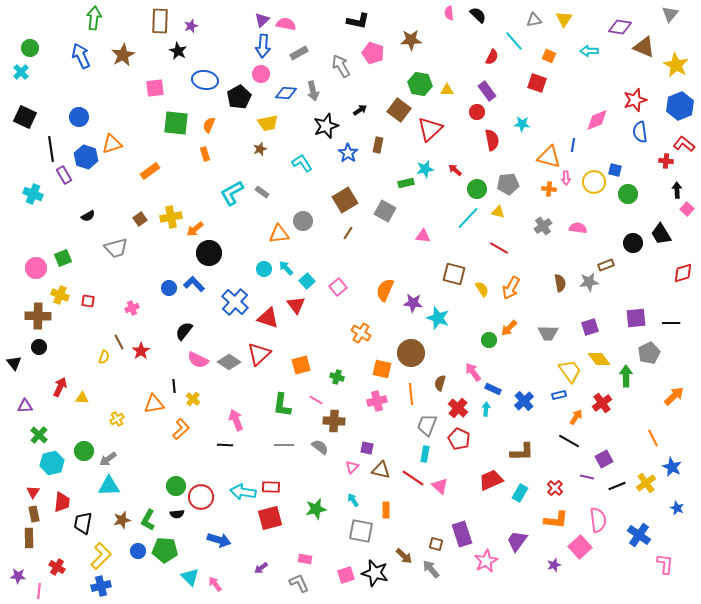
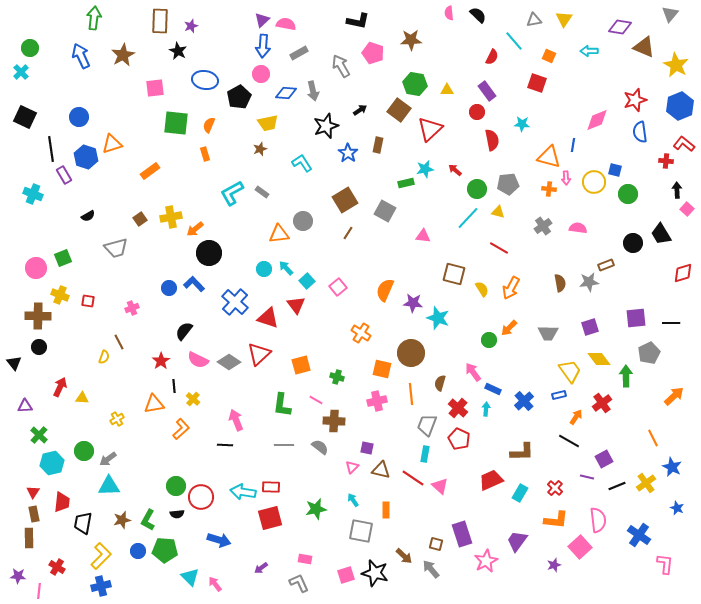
green hexagon at (420, 84): moved 5 px left
red star at (141, 351): moved 20 px right, 10 px down
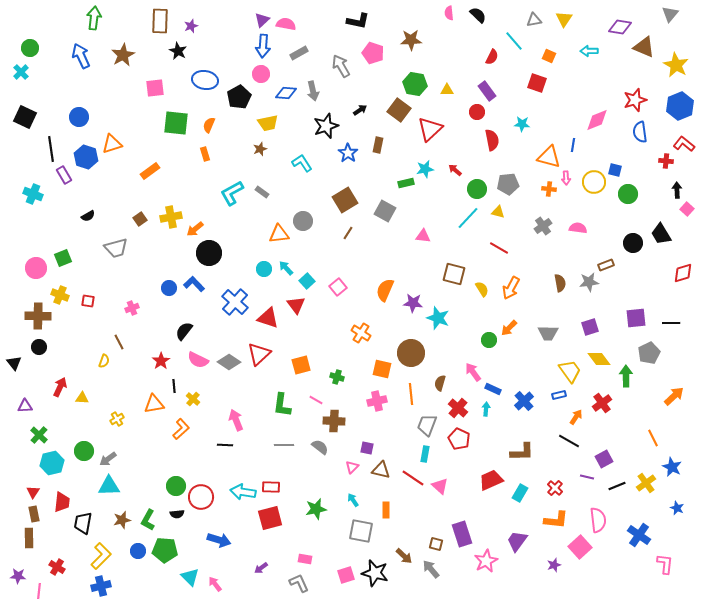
yellow semicircle at (104, 357): moved 4 px down
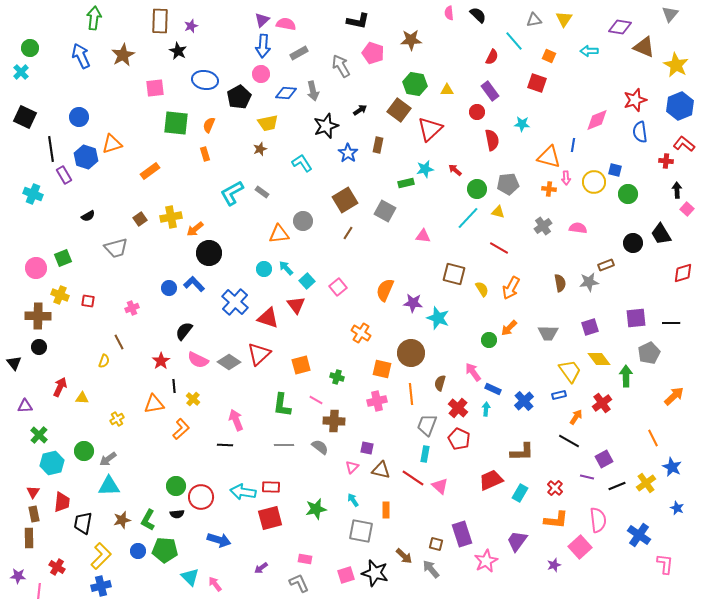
purple rectangle at (487, 91): moved 3 px right
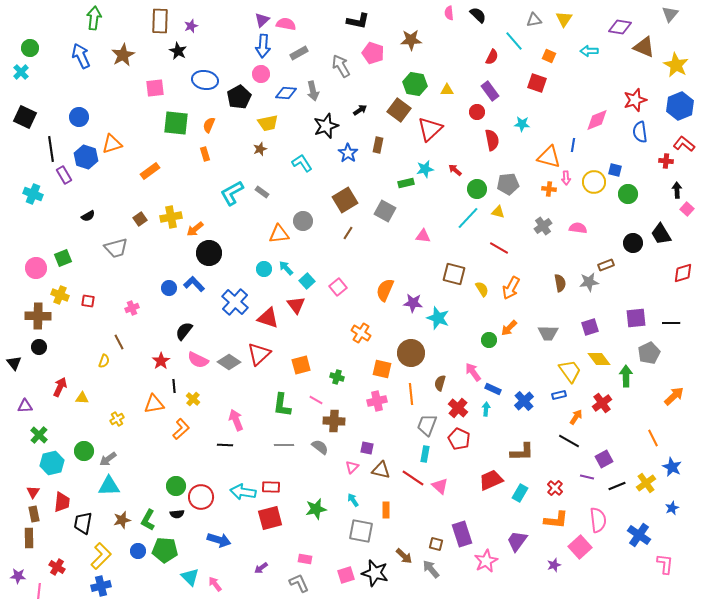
blue star at (677, 508): moved 5 px left; rotated 24 degrees clockwise
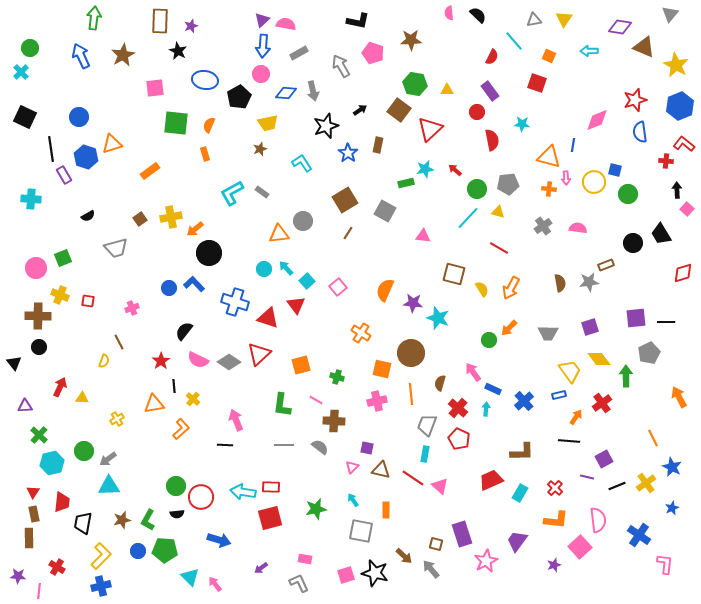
cyan cross at (33, 194): moved 2 px left, 5 px down; rotated 18 degrees counterclockwise
blue cross at (235, 302): rotated 24 degrees counterclockwise
black line at (671, 323): moved 5 px left, 1 px up
orange arrow at (674, 396): moved 5 px right, 1 px down; rotated 75 degrees counterclockwise
black line at (569, 441): rotated 25 degrees counterclockwise
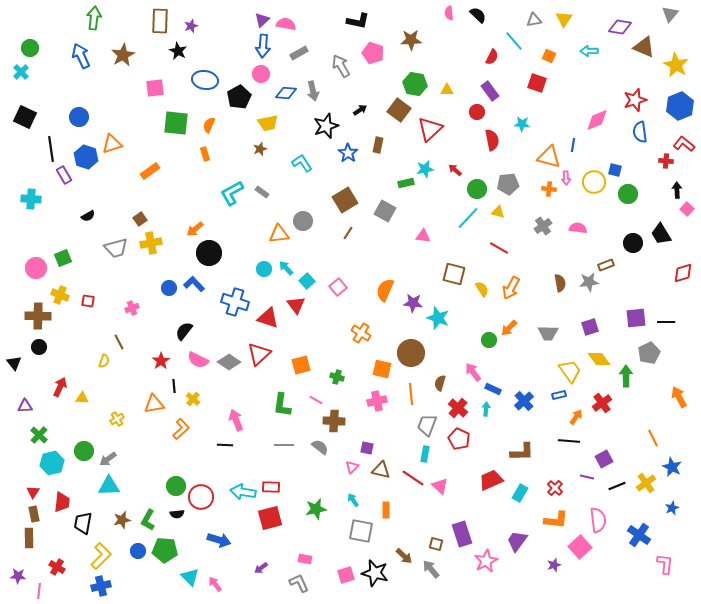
yellow cross at (171, 217): moved 20 px left, 26 px down
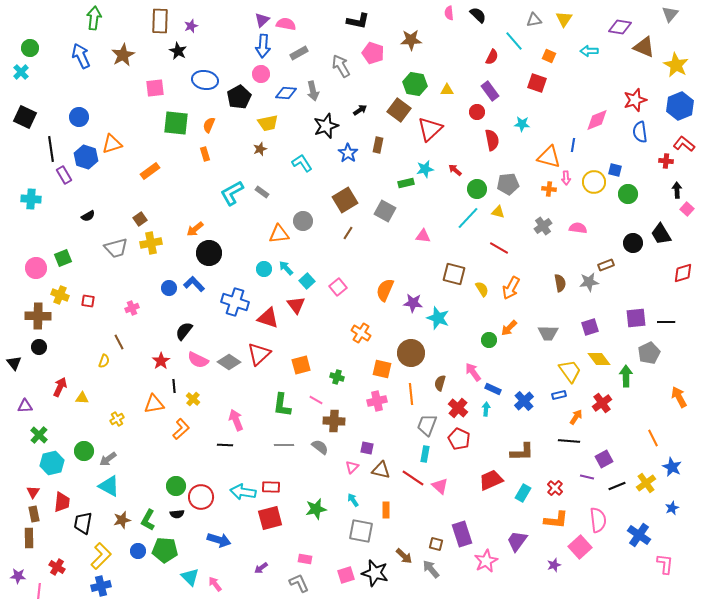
cyan triangle at (109, 486): rotated 30 degrees clockwise
cyan rectangle at (520, 493): moved 3 px right
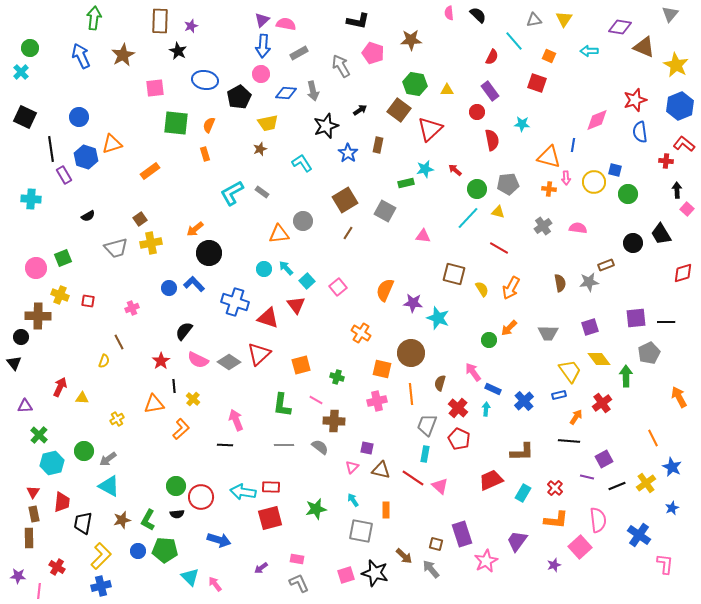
black circle at (39, 347): moved 18 px left, 10 px up
pink rectangle at (305, 559): moved 8 px left
